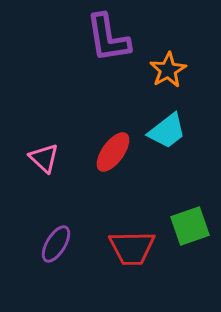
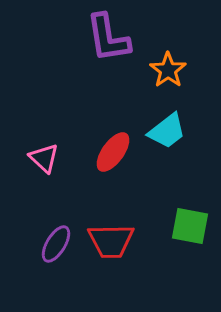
orange star: rotated 6 degrees counterclockwise
green square: rotated 30 degrees clockwise
red trapezoid: moved 21 px left, 7 px up
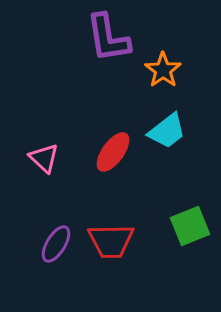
orange star: moved 5 px left
green square: rotated 33 degrees counterclockwise
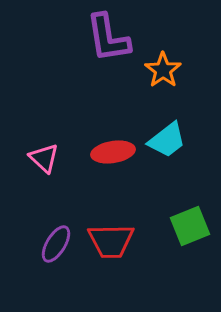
cyan trapezoid: moved 9 px down
red ellipse: rotated 45 degrees clockwise
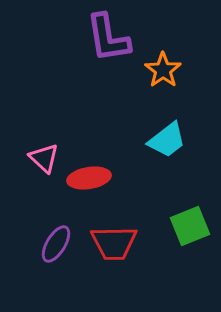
red ellipse: moved 24 px left, 26 px down
red trapezoid: moved 3 px right, 2 px down
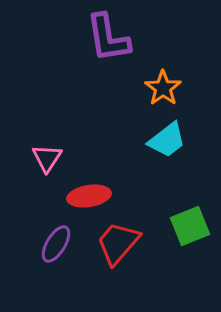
orange star: moved 18 px down
pink triangle: moved 3 px right; rotated 20 degrees clockwise
red ellipse: moved 18 px down
red trapezoid: moved 4 px right; rotated 132 degrees clockwise
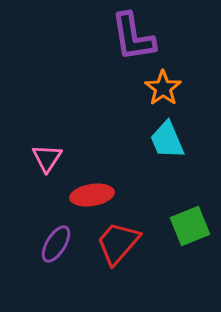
purple L-shape: moved 25 px right, 1 px up
cyan trapezoid: rotated 105 degrees clockwise
red ellipse: moved 3 px right, 1 px up
